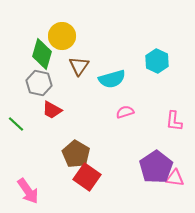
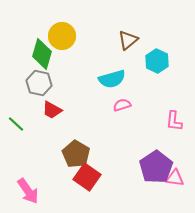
brown triangle: moved 49 px right, 26 px up; rotated 15 degrees clockwise
pink semicircle: moved 3 px left, 7 px up
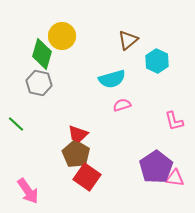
red trapezoid: moved 26 px right, 24 px down; rotated 10 degrees counterclockwise
pink L-shape: rotated 20 degrees counterclockwise
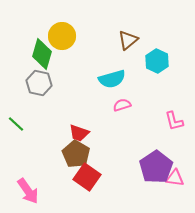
red trapezoid: moved 1 px right, 1 px up
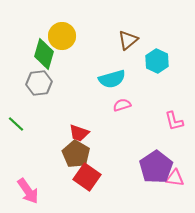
green diamond: moved 2 px right
gray hexagon: rotated 20 degrees counterclockwise
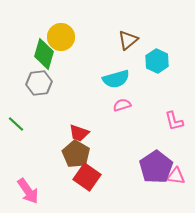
yellow circle: moved 1 px left, 1 px down
cyan semicircle: moved 4 px right
pink triangle: moved 1 px right, 2 px up
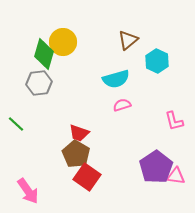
yellow circle: moved 2 px right, 5 px down
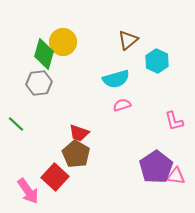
red square: moved 32 px left; rotated 8 degrees clockwise
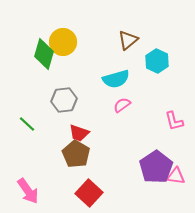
gray hexagon: moved 25 px right, 17 px down
pink semicircle: rotated 18 degrees counterclockwise
green line: moved 11 px right
red square: moved 34 px right, 16 px down
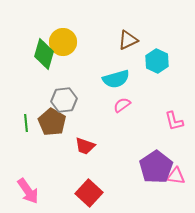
brown triangle: rotated 15 degrees clockwise
green line: moved 1 px left, 1 px up; rotated 42 degrees clockwise
red trapezoid: moved 6 px right, 13 px down
brown pentagon: moved 24 px left, 32 px up
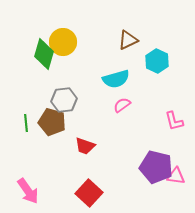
brown pentagon: rotated 16 degrees counterclockwise
purple pentagon: rotated 24 degrees counterclockwise
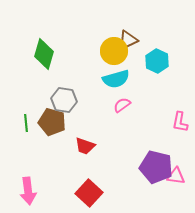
yellow circle: moved 51 px right, 9 px down
gray hexagon: rotated 15 degrees clockwise
pink L-shape: moved 6 px right, 1 px down; rotated 25 degrees clockwise
pink arrow: rotated 28 degrees clockwise
